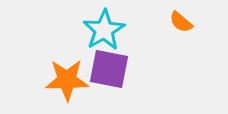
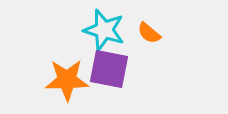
orange semicircle: moved 32 px left, 11 px down
cyan star: rotated 24 degrees counterclockwise
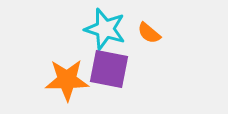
cyan star: moved 1 px right, 1 px up
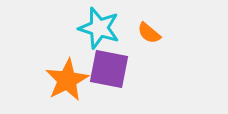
cyan star: moved 6 px left, 1 px up
orange star: rotated 27 degrees counterclockwise
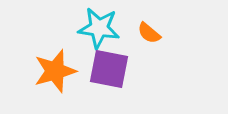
cyan star: rotated 9 degrees counterclockwise
orange star: moved 12 px left, 9 px up; rotated 12 degrees clockwise
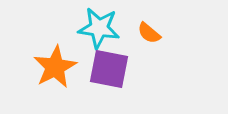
orange star: moved 4 px up; rotated 12 degrees counterclockwise
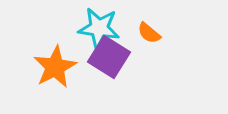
purple square: moved 12 px up; rotated 21 degrees clockwise
